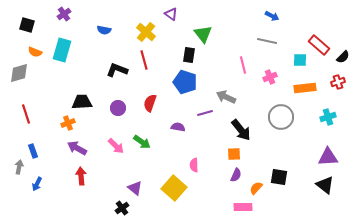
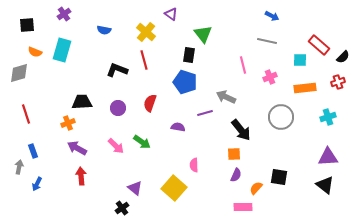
black square at (27, 25): rotated 21 degrees counterclockwise
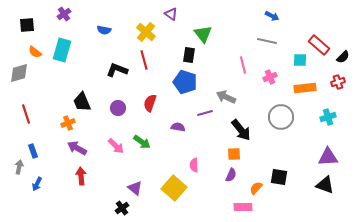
orange semicircle at (35, 52): rotated 16 degrees clockwise
black trapezoid at (82, 102): rotated 110 degrees counterclockwise
purple semicircle at (236, 175): moved 5 px left
black triangle at (325, 185): rotated 18 degrees counterclockwise
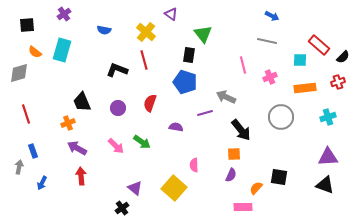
purple semicircle at (178, 127): moved 2 px left
blue arrow at (37, 184): moved 5 px right, 1 px up
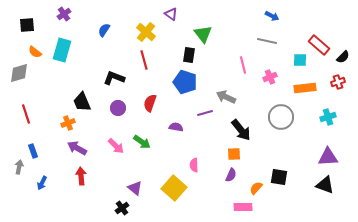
blue semicircle at (104, 30): rotated 112 degrees clockwise
black L-shape at (117, 70): moved 3 px left, 8 px down
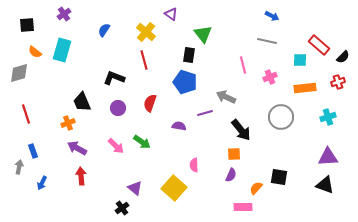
purple semicircle at (176, 127): moved 3 px right, 1 px up
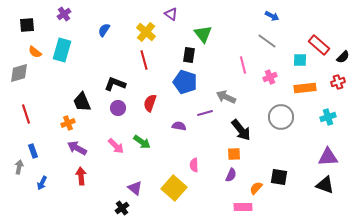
gray line at (267, 41): rotated 24 degrees clockwise
black L-shape at (114, 78): moved 1 px right, 6 px down
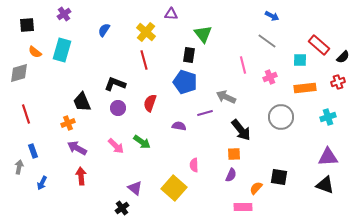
purple triangle at (171, 14): rotated 32 degrees counterclockwise
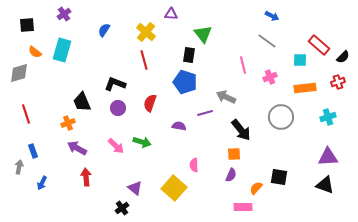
green arrow at (142, 142): rotated 18 degrees counterclockwise
red arrow at (81, 176): moved 5 px right, 1 px down
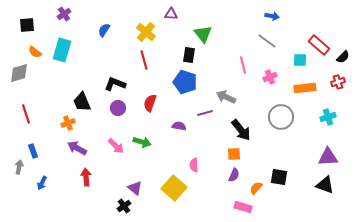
blue arrow at (272, 16): rotated 16 degrees counterclockwise
purple semicircle at (231, 175): moved 3 px right
pink rectangle at (243, 207): rotated 18 degrees clockwise
black cross at (122, 208): moved 2 px right, 2 px up
